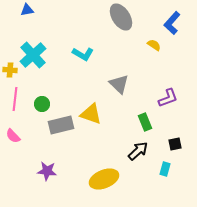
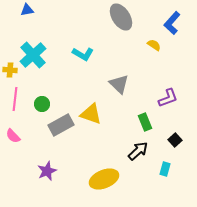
gray rectangle: rotated 15 degrees counterclockwise
black square: moved 4 px up; rotated 32 degrees counterclockwise
purple star: rotated 30 degrees counterclockwise
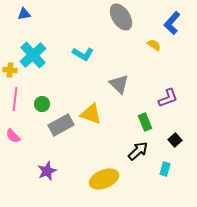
blue triangle: moved 3 px left, 4 px down
